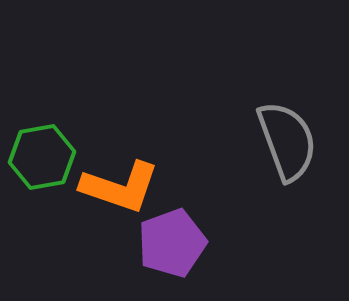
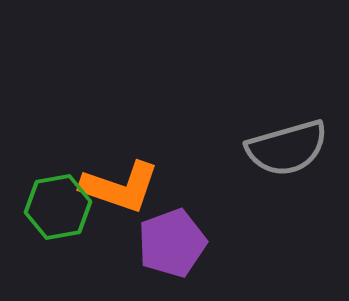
gray semicircle: moved 7 px down; rotated 94 degrees clockwise
green hexagon: moved 16 px right, 50 px down
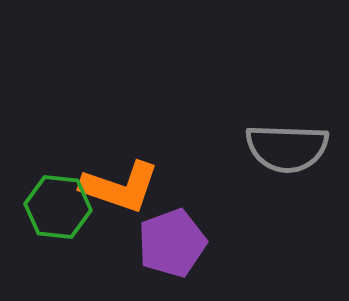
gray semicircle: rotated 18 degrees clockwise
green hexagon: rotated 16 degrees clockwise
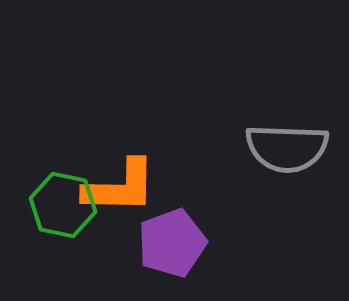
orange L-shape: rotated 18 degrees counterclockwise
green hexagon: moved 5 px right, 2 px up; rotated 6 degrees clockwise
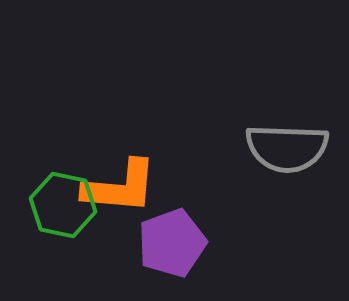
orange L-shape: rotated 4 degrees clockwise
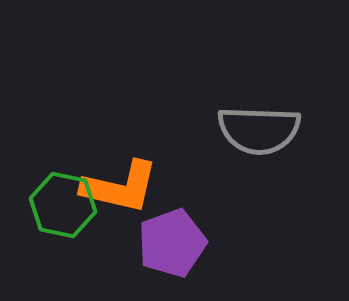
gray semicircle: moved 28 px left, 18 px up
orange L-shape: rotated 8 degrees clockwise
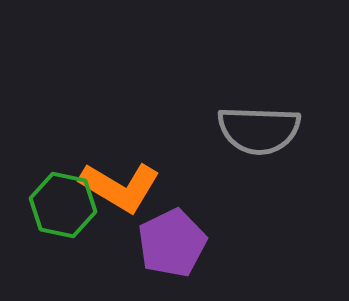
orange L-shape: rotated 18 degrees clockwise
purple pentagon: rotated 6 degrees counterclockwise
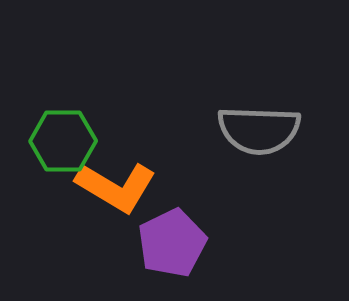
orange L-shape: moved 4 px left
green hexagon: moved 64 px up; rotated 12 degrees counterclockwise
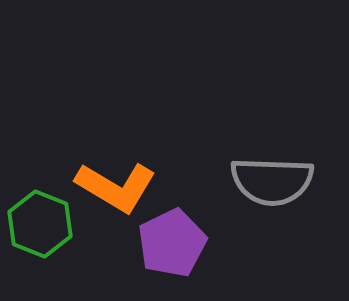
gray semicircle: moved 13 px right, 51 px down
green hexagon: moved 23 px left, 83 px down; rotated 22 degrees clockwise
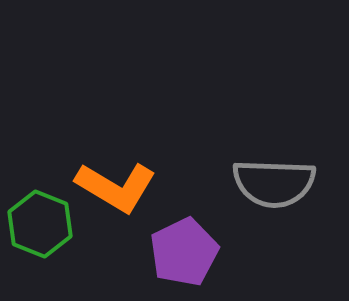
gray semicircle: moved 2 px right, 2 px down
purple pentagon: moved 12 px right, 9 px down
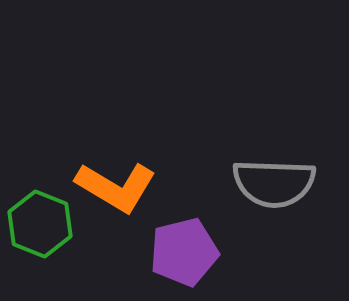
purple pentagon: rotated 12 degrees clockwise
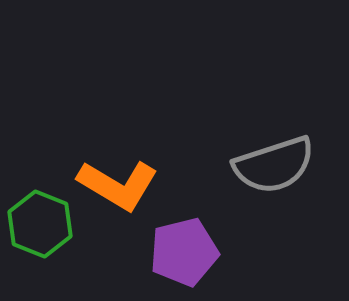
gray semicircle: moved 18 px up; rotated 20 degrees counterclockwise
orange L-shape: moved 2 px right, 2 px up
